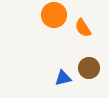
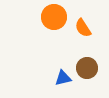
orange circle: moved 2 px down
brown circle: moved 2 px left
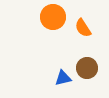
orange circle: moved 1 px left
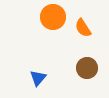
blue triangle: moved 25 px left; rotated 36 degrees counterclockwise
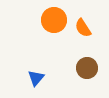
orange circle: moved 1 px right, 3 px down
blue triangle: moved 2 px left
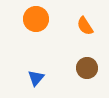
orange circle: moved 18 px left, 1 px up
orange semicircle: moved 2 px right, 2 px up
